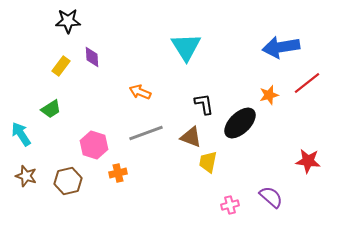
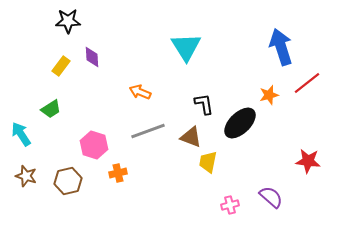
blue arrow: rotated 81 degrees clockwise
gray line: moved 2 px right, 2 px up
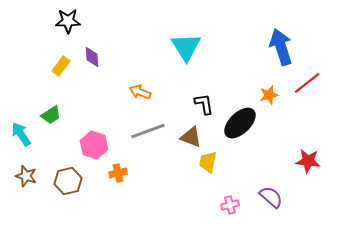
green trapezoid: moved 6 px down
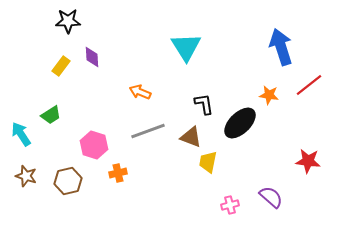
red line: moved 2 px right, 2 px down
orange star: rotated 24 degrees clockwise
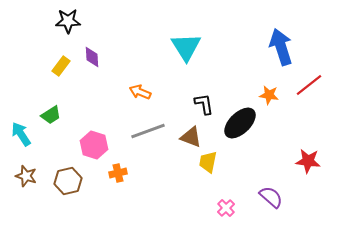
pink cross: moved 4 px left, 3 px down; rotated 30 degrees counterclockwise
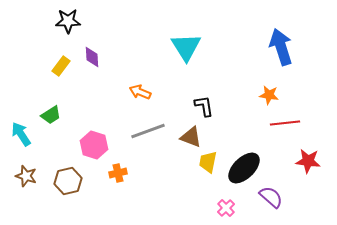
red line: moved 24 px left, 38 px down; rotated 32 degrees clockwise
black L-shape: moved 2 px down
black ellipse: moved 4 px right, 45 px down
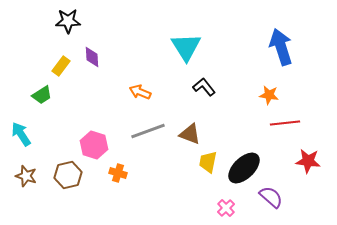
black L-shape: moved 19 px up; rotated 30 degrees counterclockwise
green trapezoid: moved 9 px left, 20 px up
brown triangle: moved 1 px left, 3 px up
orange cross: rotated 30 degrees clockwise
brown hexagon: moved 6 px up
